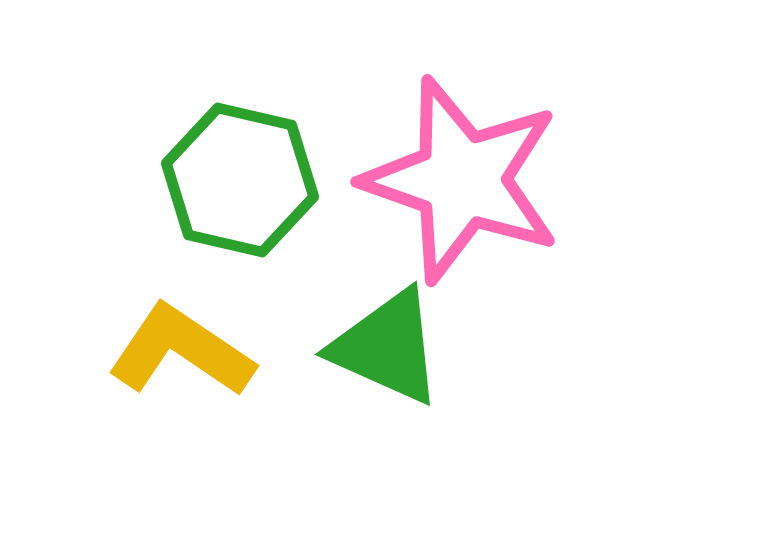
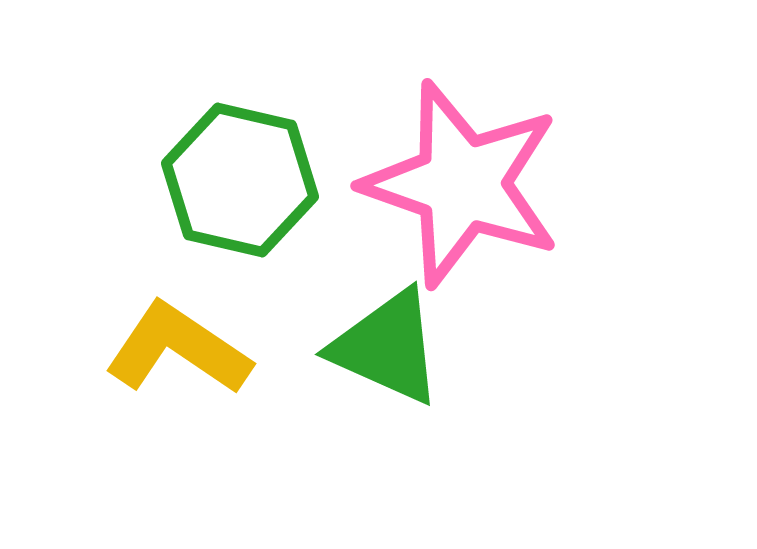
pink star: moved 4 px down
yellow L-shape: moved 3 px left, 2 px up
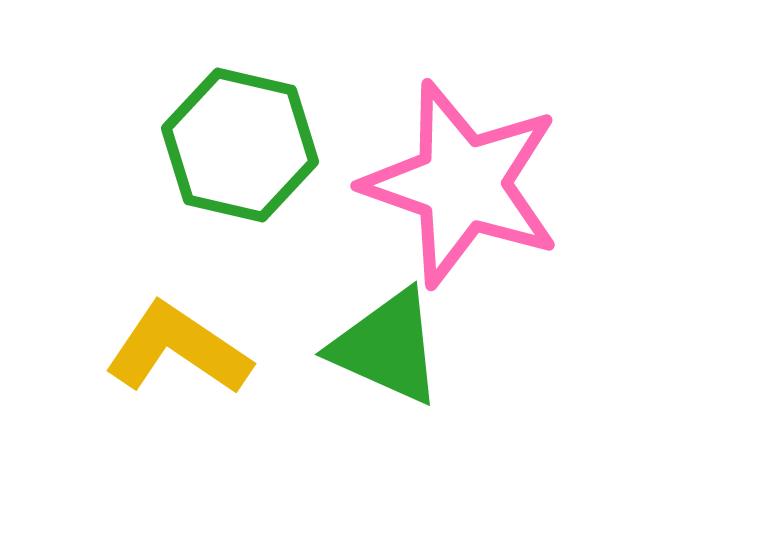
green hexagon: moved 35 px up
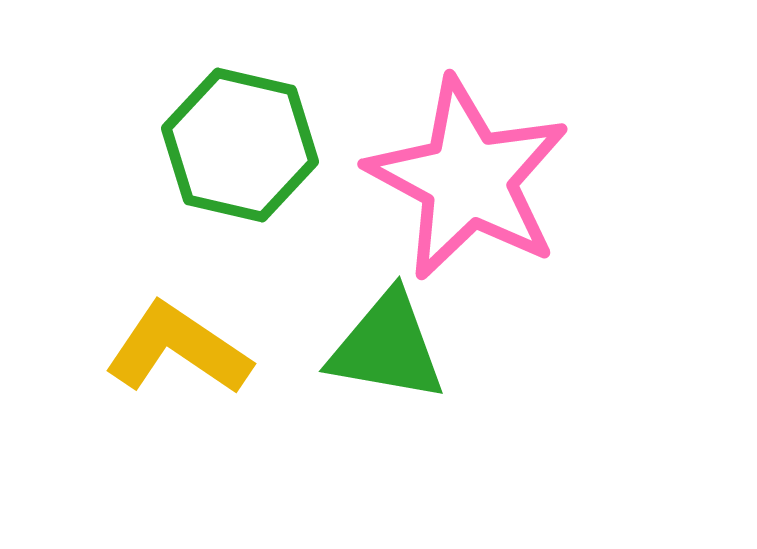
pink star: moved 6 px right, 5 px up; rotated 9 degrees clockwise
green triangle: rotated 14 degrees counterclockwise
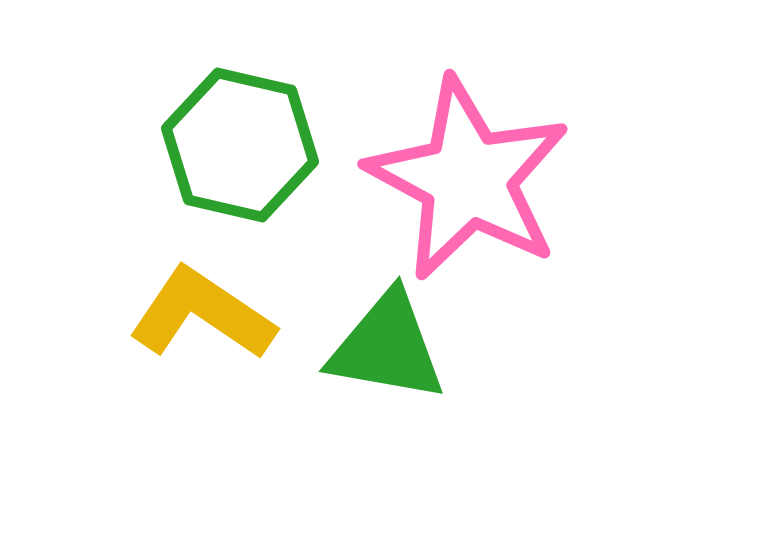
yellow L-shape: moved 24 px right, 35 px up
